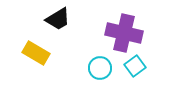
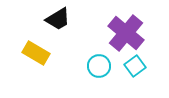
purple cross: moved 2 px right; rotated 27 degrees clockwise
cyan circle: moved 1 px left, 2 px up
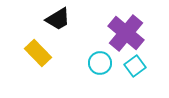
yellow rectangle: moved 2 px right; rotated 16 degrees clockwise
cyan circle: moved 1 px right, 3 px up
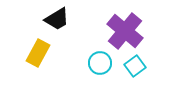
black trapezoid: moved 1 px left
purple cross: moved 1 px left, 2 px up
yellow rectangle: rotated 72 degrees clockwise
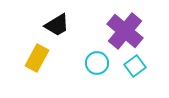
black trapezoid: moved 6 px down
yellow rectangle: moved 1 px left, 5 px down
cyan circle: moved 3 px left
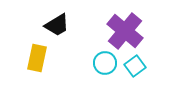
yellow rectangle: rotated 16 degrees counterclockwise
cyan circle: moved 8 px right
